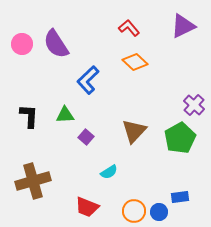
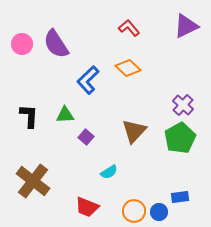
purple triangle: moved 3 px right
orange diamond: moved 7 px left, 6 px down
purple cross: moved 11 px left
brown cross: rotated 36 degrees counterclockwise
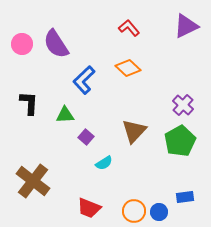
blue L-shape: moved 4 px left
black L-shape: moved 13 px up
green pentagon: moved 3 px down
cyan semicircle: moved 5 px left, 9 px up
blue rectangle: moved 5 px right
red trapezoid: moved 2 px right, 1 px down
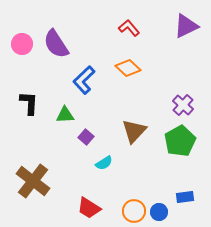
red trapezoid: rotated 10 degrees clockwise
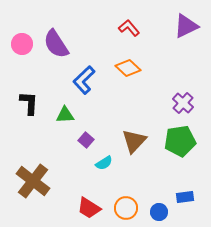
purple cross: moved 2 px up
brown triangle: moved 10 px down
purple square: moved 3 px down
green pentagon: rotated 20 degrees clockwise
orange circle: moved 8 px left, 3 px up
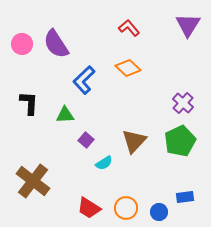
purple triangle: moved 2 px right, 1 px up; rotated 32 degrees counterclockwise
green pentagon: rotated 16 degrees counterclockwise
